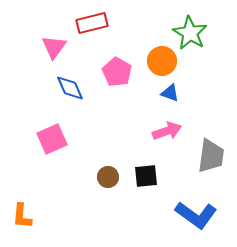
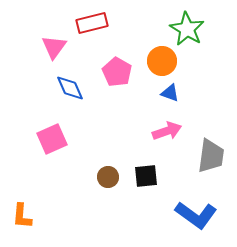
green star: moved 3 px left, 4 px up
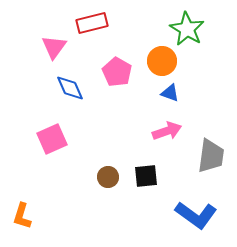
orange L-shape: rotated 12 degrees clockwise
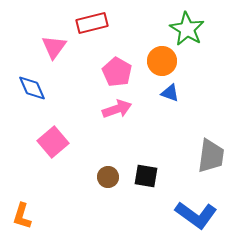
blue diamond: moved 38 px left
pink arrow: moved 50 px left, 22 px up
pink square: moved 1 px right, 3 px down; rotated 16 degrees counterclockwise
black square: rotated 15 degrees clockwise
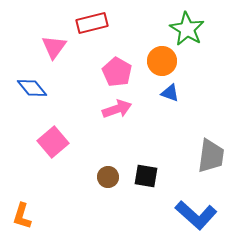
blue diamond: rotated 16 degrees counterclockwise
blue L-shape: rotated 6 degrees clockwise
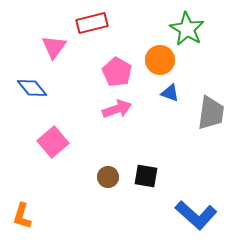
orange circle: moved 2 px left, 1 px up
gray trapezoid: moved 43 px up
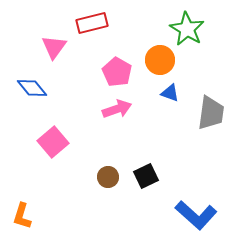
black square: rotated 35 degrees counterclockwise
